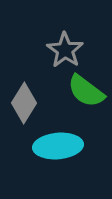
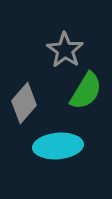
green semicircle: rotated 96 degrees counterclockwise
gray diamond: rotated 9 degrees clockwise
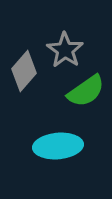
green semicircle: rotated 24 degrees clockwise
gray diamond: moved 32 px up
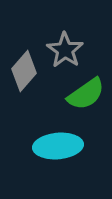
green semicircle: moved 3 px down
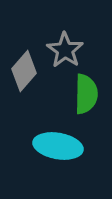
green semicircle: rotated 54 degrees counterclockwise
cyan ellipse: rotated 15 degrees clockwise
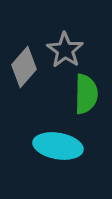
gray diamond: moved 4 px up
